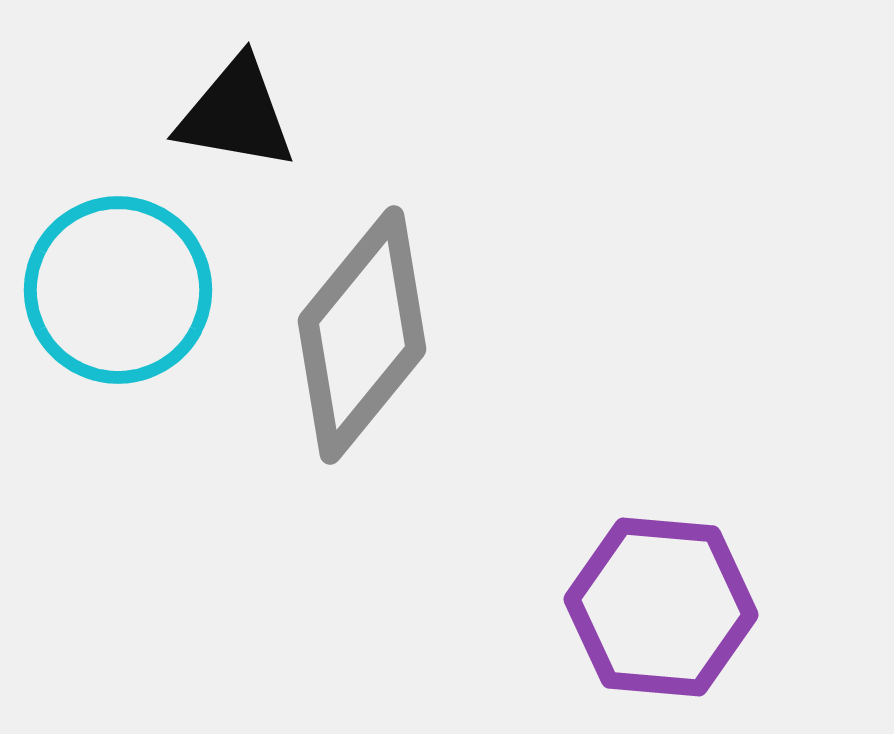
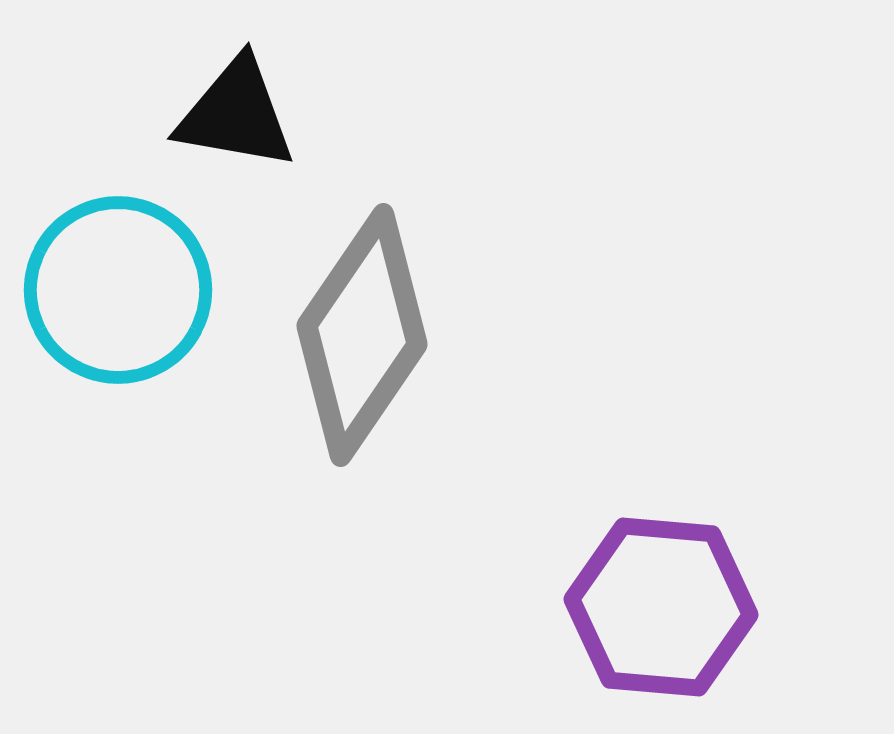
gray diamond: rotated 5 degrees counterclockwise
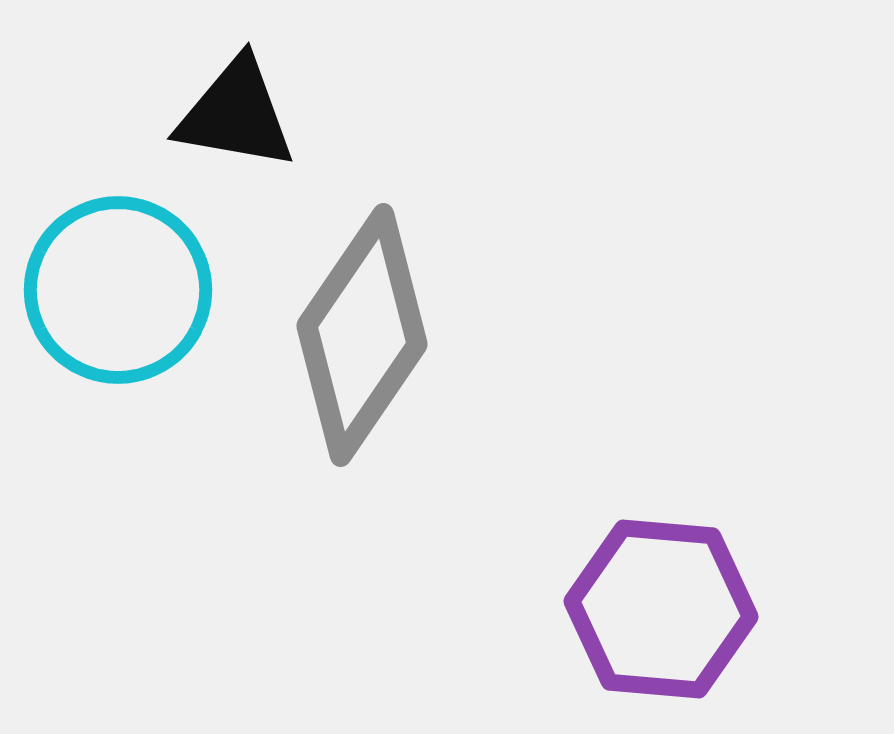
purple hexagon: moved 2 px down
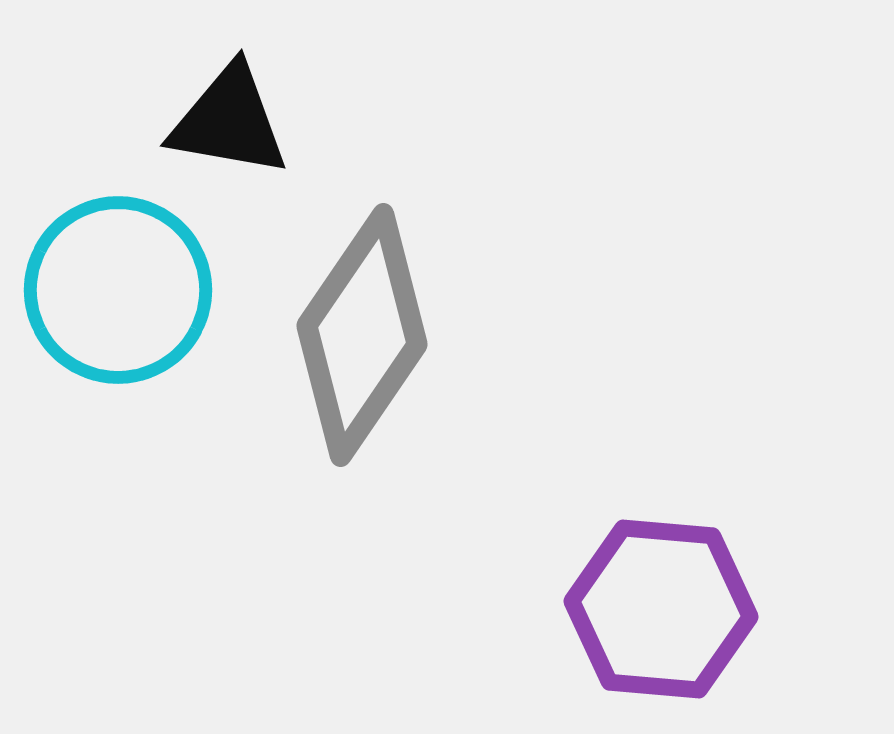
black triangle: moved 7 px left, 7 px down
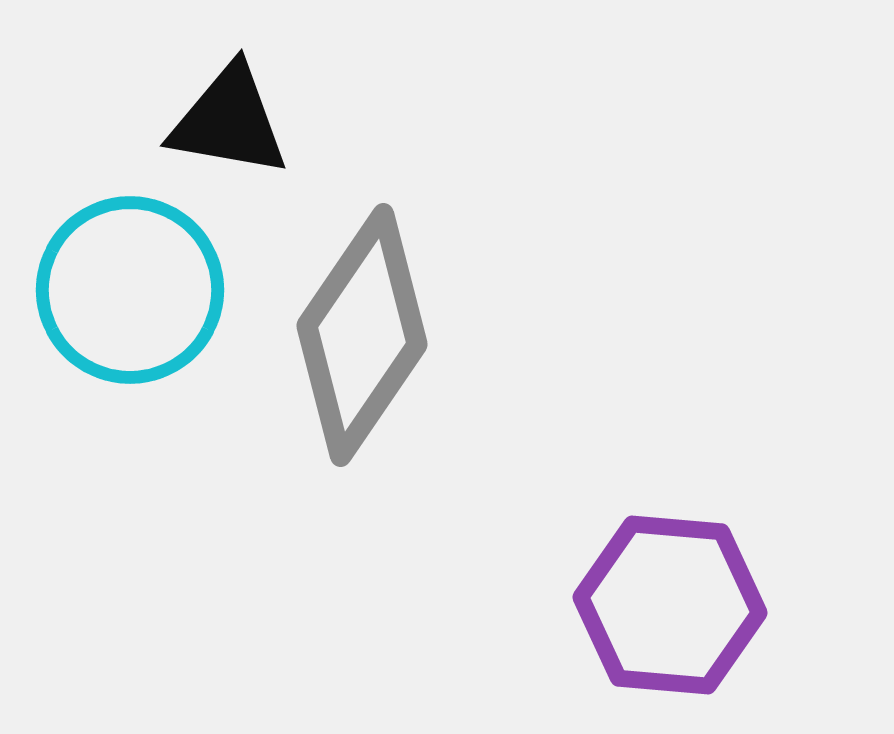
cyan circle: moved 12 px right
purple hexagon: moved 9 px right, 4 px up
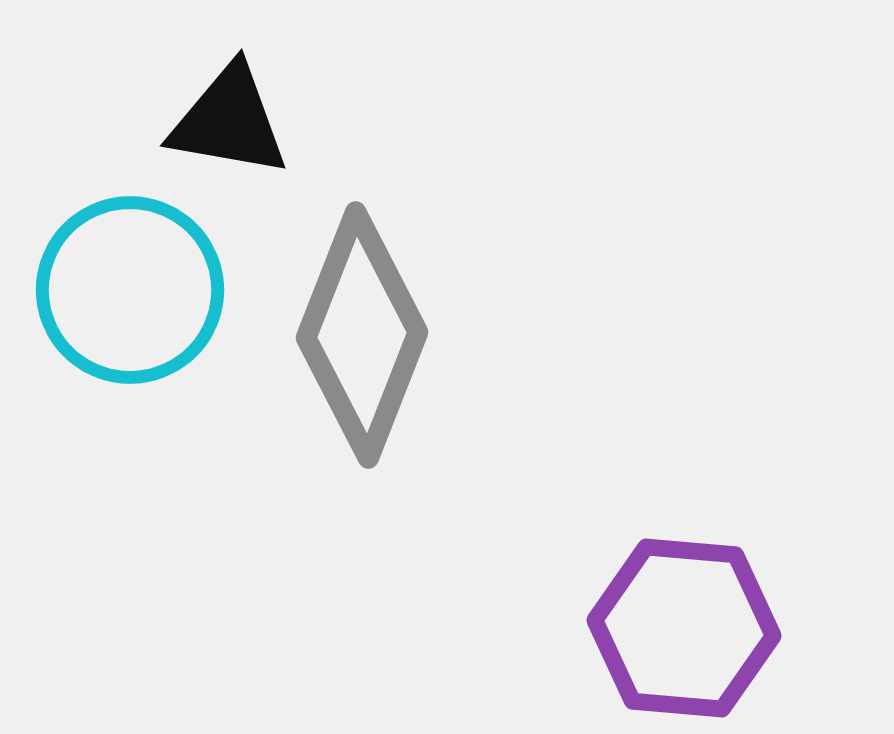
gray diamond: rotated 13 degrees counterclockwise
purple hexagon: moved 14 px right, 23 px down
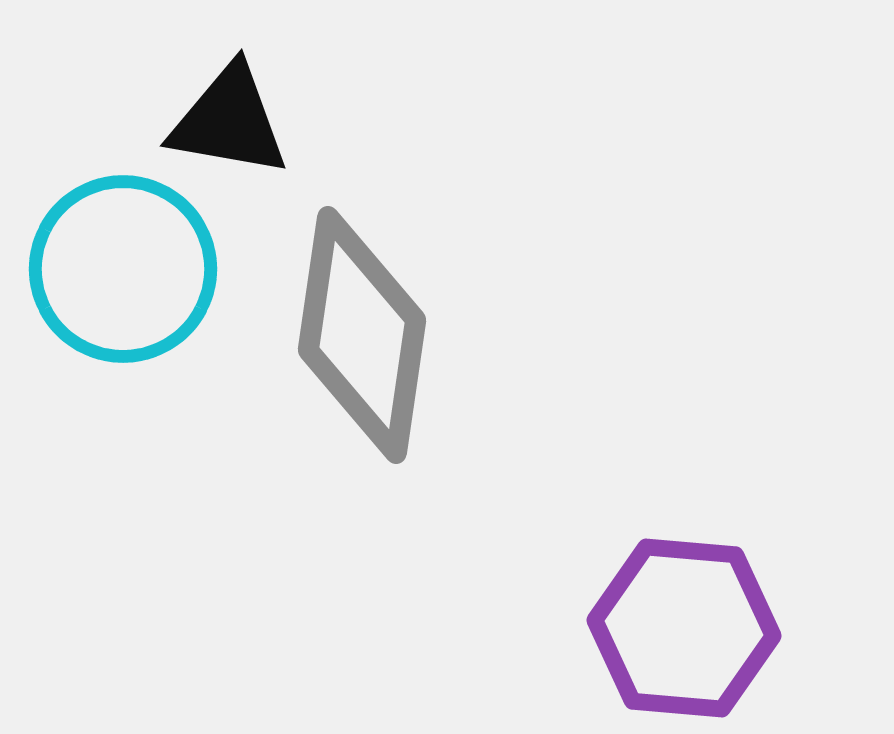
cyan circle: moved 7 px left, 21 px up
gray diamond: rotated 13 degrees counterclockwise
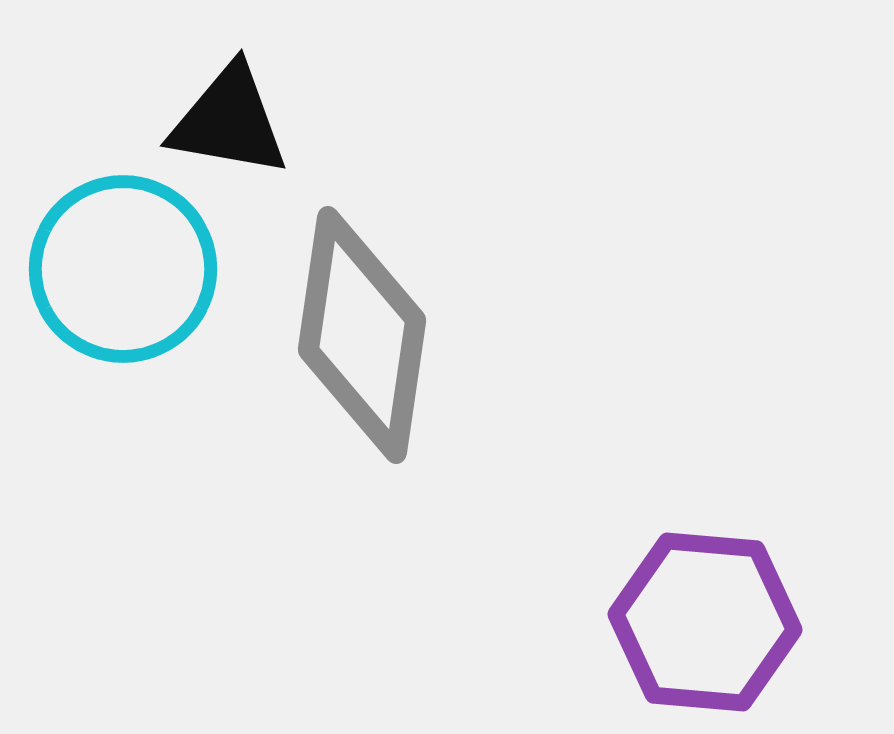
purple hexagon: moved 21 px right, 6 px up
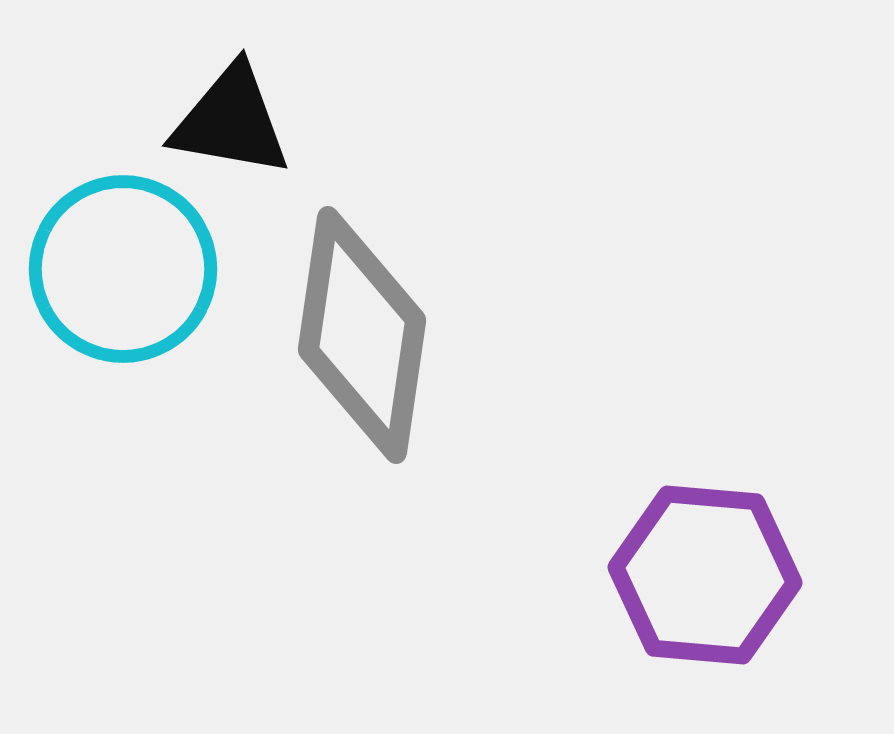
black triangle: moved 2 px right
purple hexagon: moved 47 px up
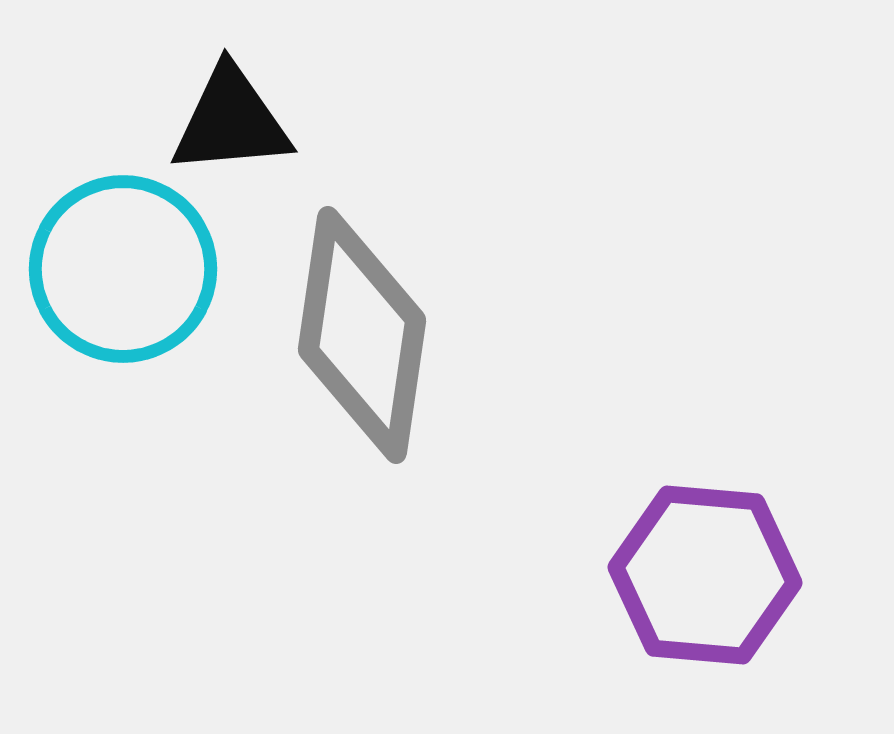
black triangle: rotated 15 degrees counterclockwise
